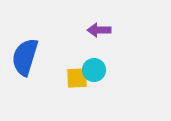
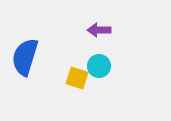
cyan circle: moved 5 px right, 4 px up
yellow square: rotated 20 degrees clockwise
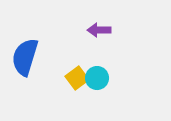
cyan circle: moved 2 px left, 12 px down
yellow square: rotated 35 degrees clockwise
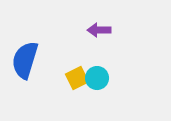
blue semicircle: moved 3 px down
yellow square: rotated 10 degrees clockwise
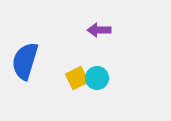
blue semicircle: moved 1 px down
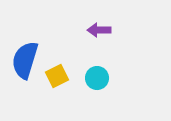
blue semicircle: moved 1 px up
yellow square: moved 20 px left, 2 px up
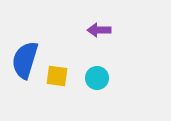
yellow square: rotated 35 degrees clockwise
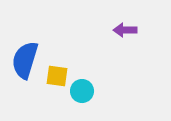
purple arrow: moved 26 px right
cyan circle: moved 15 px left, 13 px down
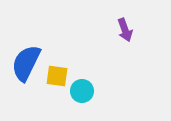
purple arrow: rotated 110 degrees counterclockwise
blue semicircle: moved 1 px right, 3 px down; rotated 9 degrees clockwise
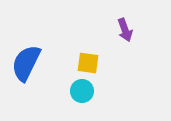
yellow square: moved 31 px right, 13 px up
